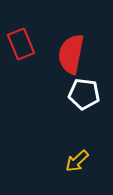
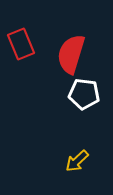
red semicircle: rotated 6 degrees clockwise
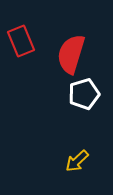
red rectangle: moved 3 px up
white pentagon: rotated 24 degrees counterclockwise
